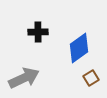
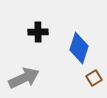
blue diamond: rotated 36 degrees counterclockwise
brown square: moved 3 px right
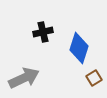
black cross: moved 5 px right; rotated 12 degrees counterclockwise
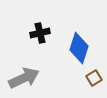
black cross: moved 3 px left, 1 px down
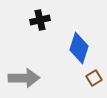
black cross: moved 13 px up
gray arrow: rotated 24 degrees clockwise
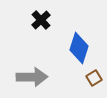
black cross: moved 1 px right; rotated 30 degrees counterclockwise
gray arrow: moved 8 px right, 1 px up
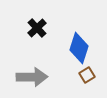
black cross: moved 4 px left, 8 px down
brown square: moved 7 px left, 3 px up
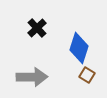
brown square: rotated 28 degrees counterclockwise
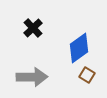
black cross: moved 4 px left
blue diamond: rotated 36 degrees clockwise
